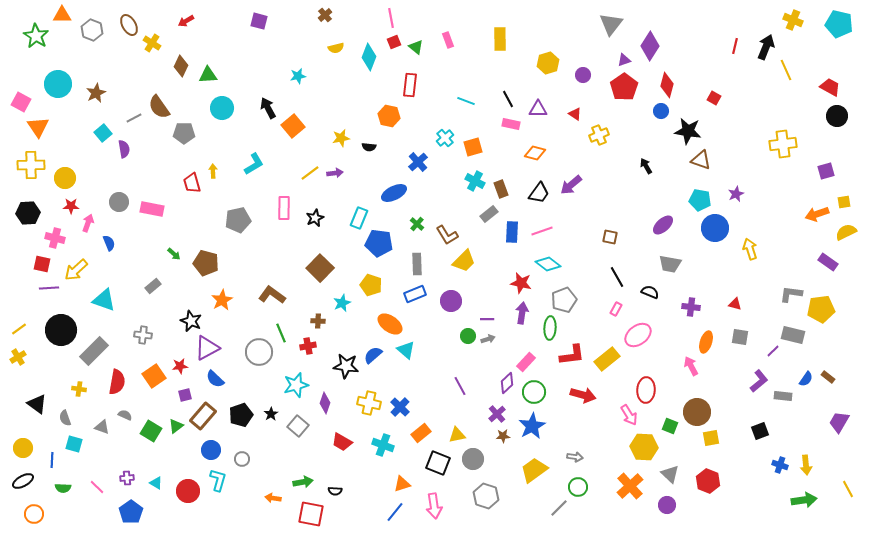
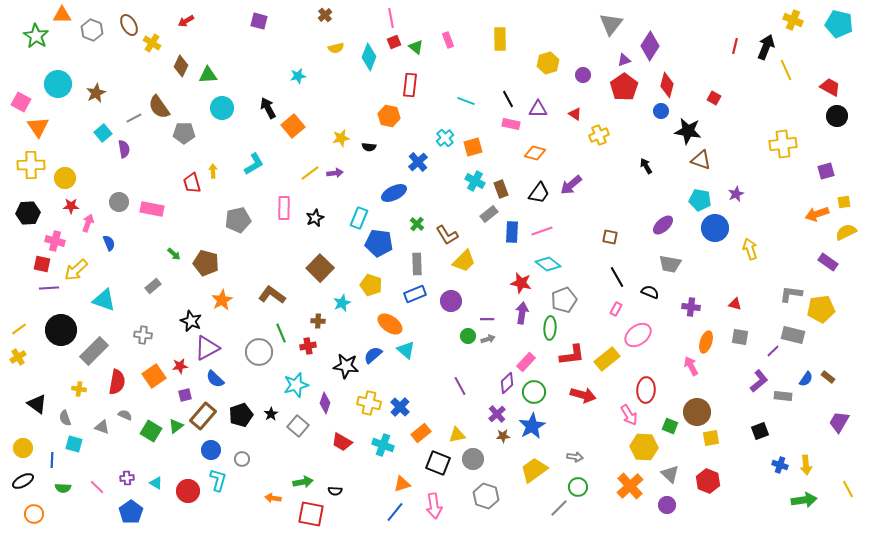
pink cross at (55, 238): moved 3 px down
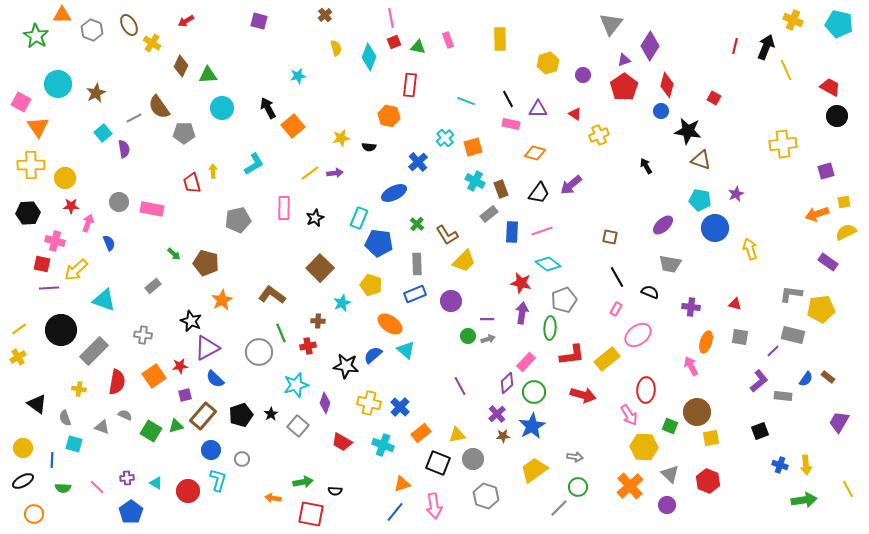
green triangle at (416, 47): moved 2 px right; rotated 28 degrees counterclockwise
yellow semicircle at (336, 48): rotated 91 degrees counterclockwise
green triangle at (176, 426): rotated 21 degrees clockwise
